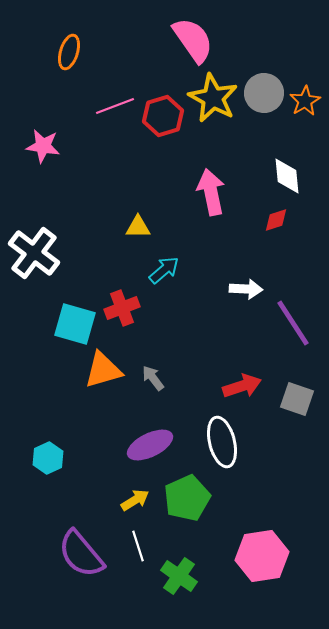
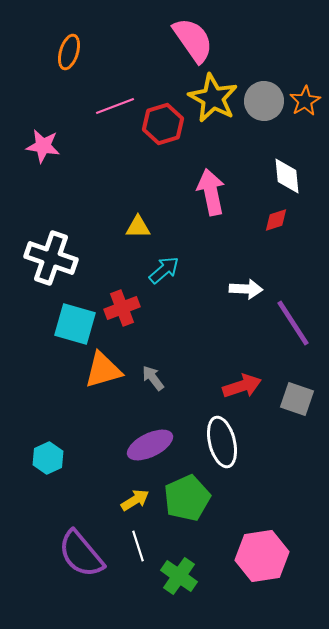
gray circle: moved 8 px down
red hexagon: moved 8 px down
white cross: moved 17 px right, 5 px down; rotated 18 degrees counterclockwise
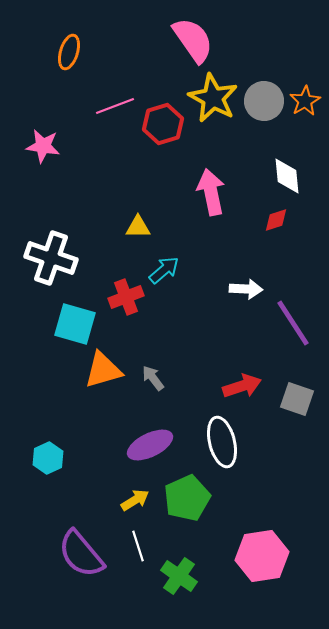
red cross: moved 4 px right, 11 px up
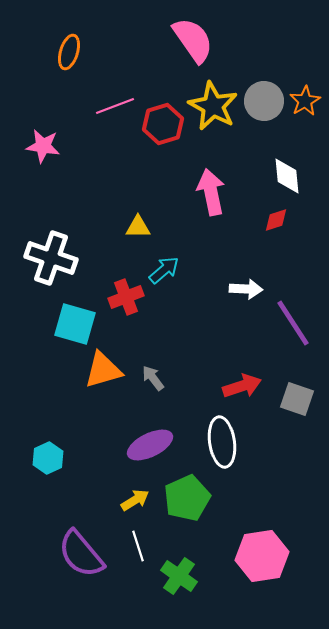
yellow star: moved 8 px down
white ellipse: rotated 6 degrees clockwise
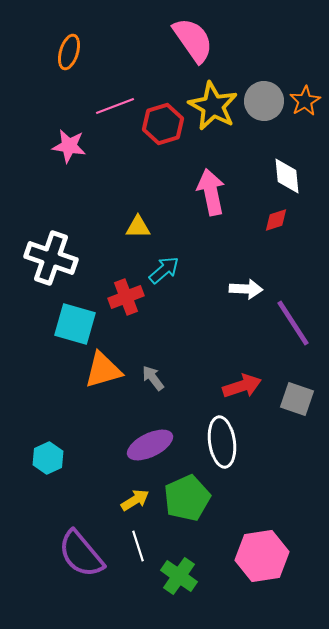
pink star: moved 26 px right
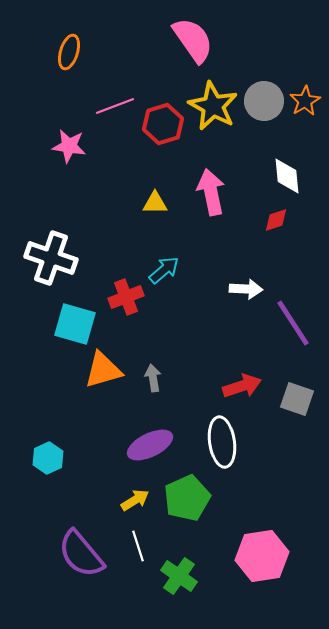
yellow triangle: moved 17 px right, 24 px up
gray arrow: rotated 28 degrees clockwise
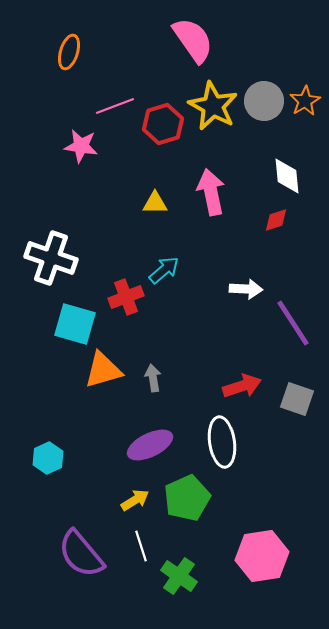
pink star: moved 12 px right
white line: moved 3 px right
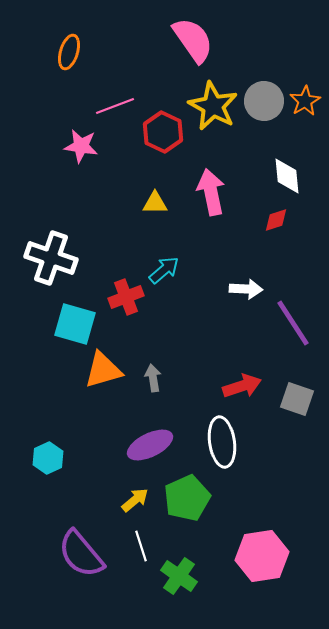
red hexagon: moved 8 px down; rotated 18 degrees counterclockwise
yellow arrow: rotated 8 degrees counterclockwise
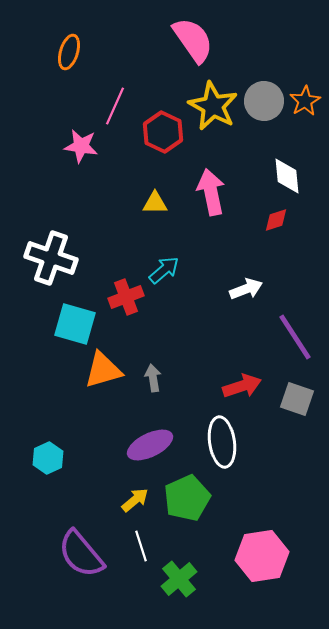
pink line: rotated 45 degrees counterclockwise
white arrow: rotated 24 degrees counterclockwise
purple line: moved 2 px right, 14 px down
green cross: moved 3 px down; rotated 15 degrees clockwise
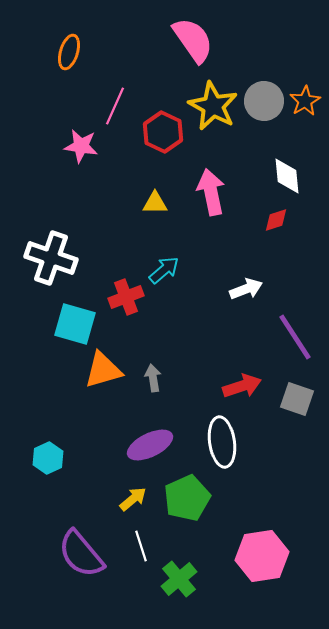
yellow arrow: moved 2 px left, 1 px up
